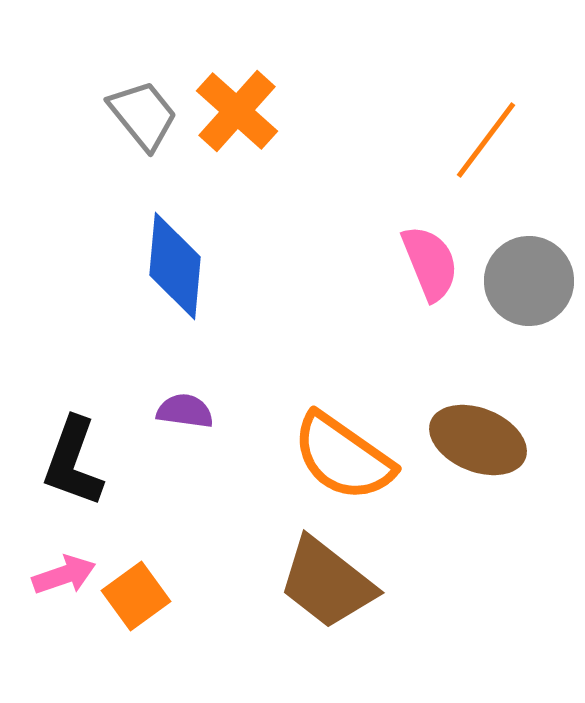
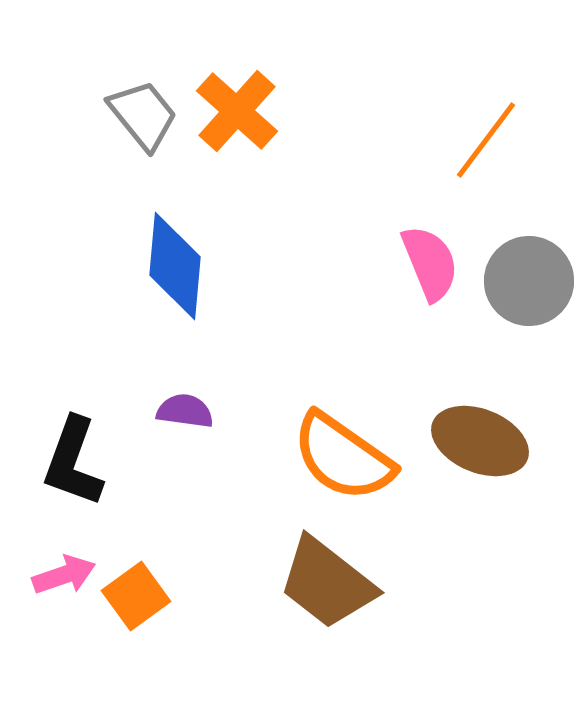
brown ellipse: moved 2 px right, 1 px down
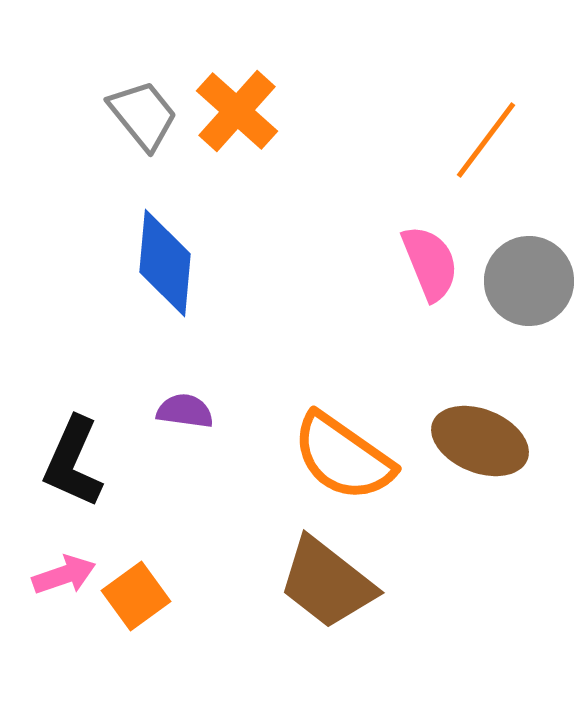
blue diamond: moved 10 px left, 3 px up
black L-shape: rotated 4 degrees clockwise
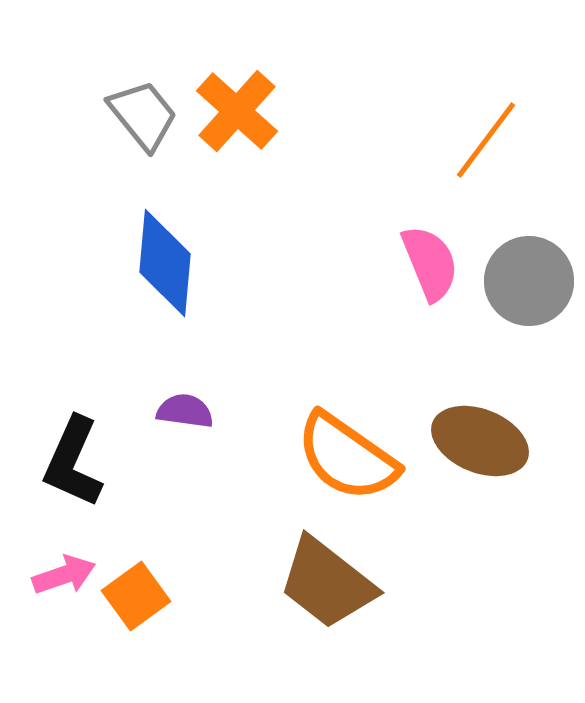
orange semicircle: moved 4 px right
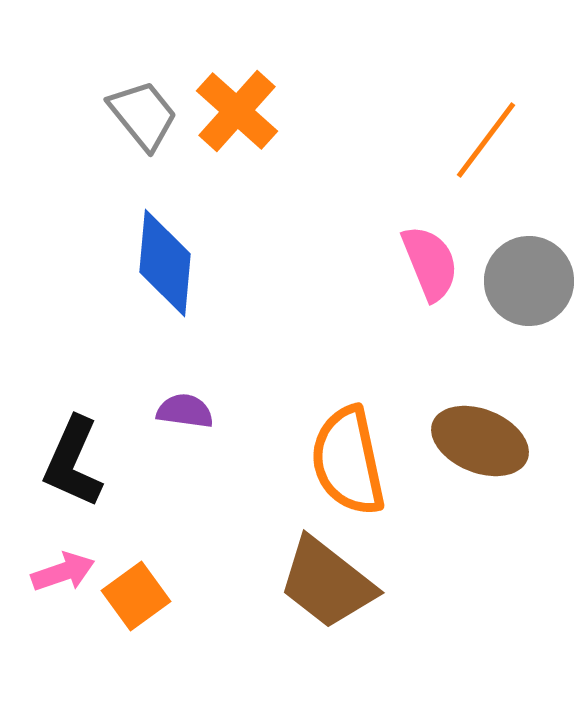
orange semicircle: moved 1 px right, 4 px down; rotated 43 degrees clockwise
pink arrow: moved 1 px left, 3 px up
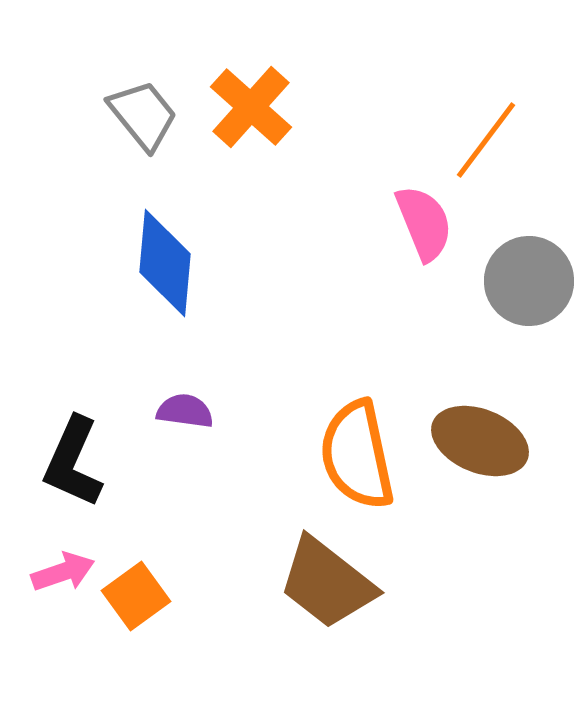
orange cross: moved 14 px right, 4 px up
pink semicircle: moved 6 px left, 40 px up
orange semicircle: moved 9 px right, 6 px up
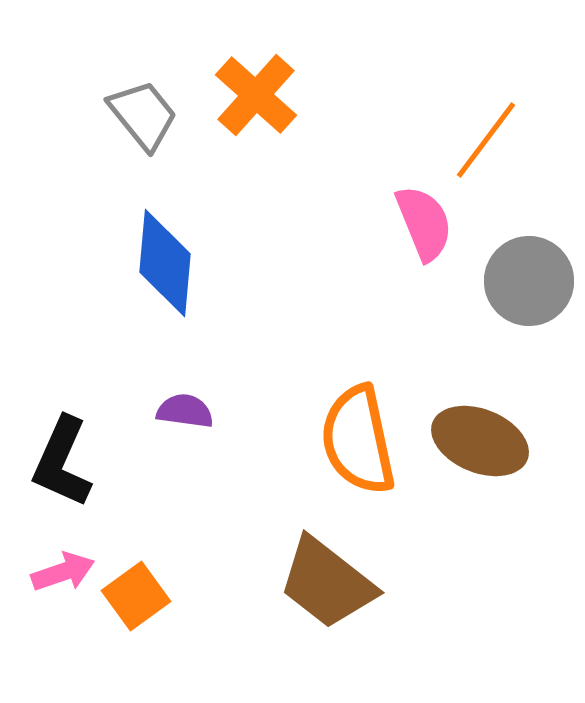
orange cross: moved 5 px right, 12 px up
orange semicircle: moved 1 px right, 15 px up
black L-shape: moved 11 px left
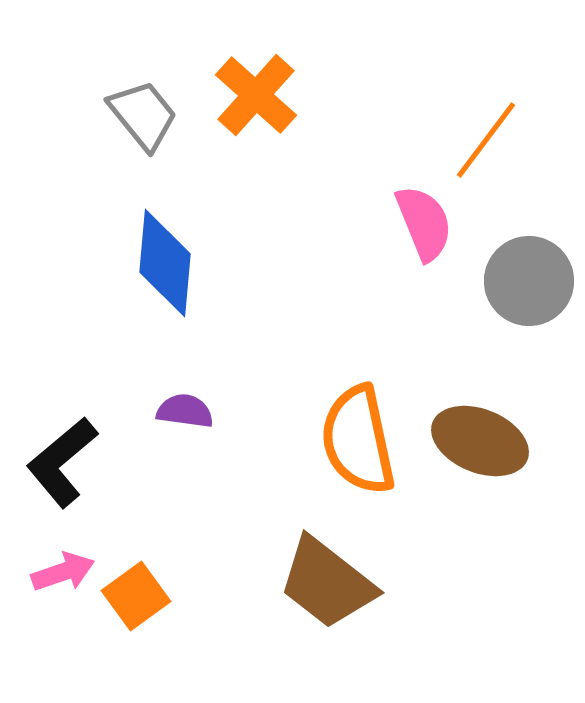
black L-shape: rotated 26 degrees clockwise
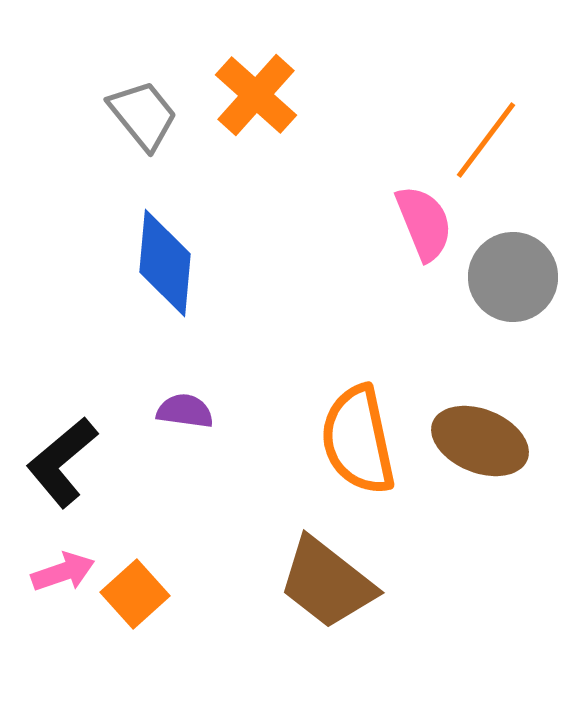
gray circle: moved 16 px left, 4 px up
orange square: moved 1 px left, 2 px up; rotated 6 degrees counterclockwise
